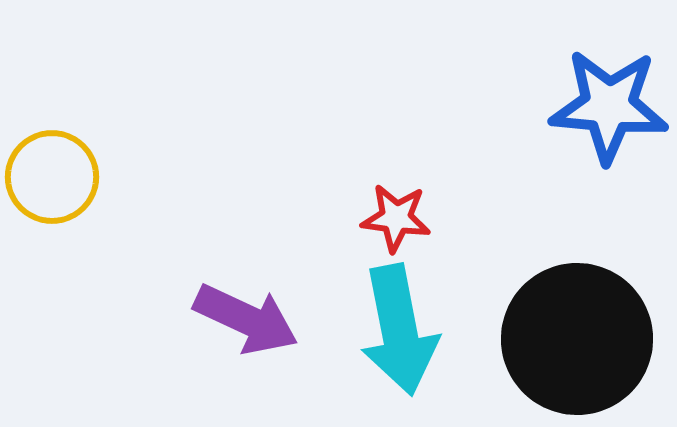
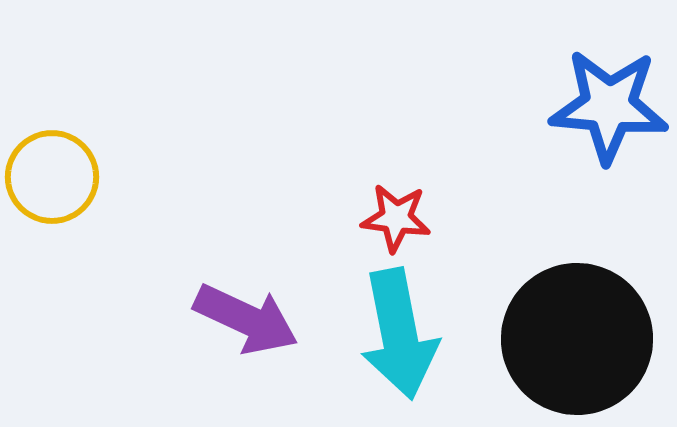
cyan arrow: moved 4 px down
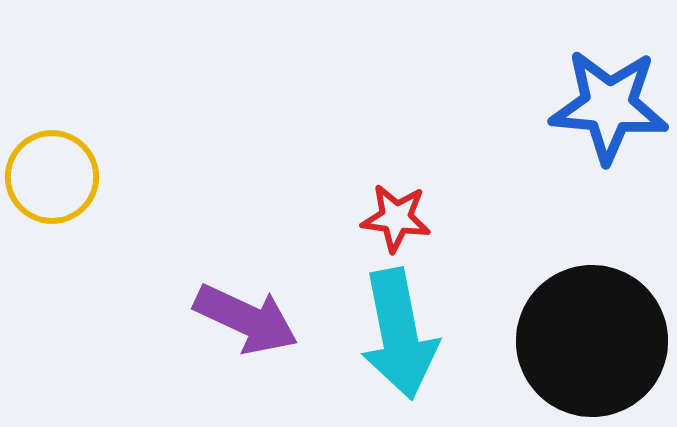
black circle: moved 15 px right, 2 px down
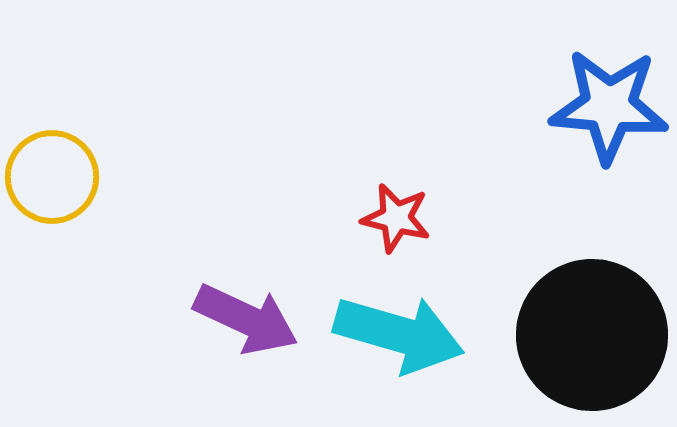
red star: rotated 6 degrees clockwise
cyan arrow: rotated 63 degrees counterclockwise
black circle: moved 6 px up
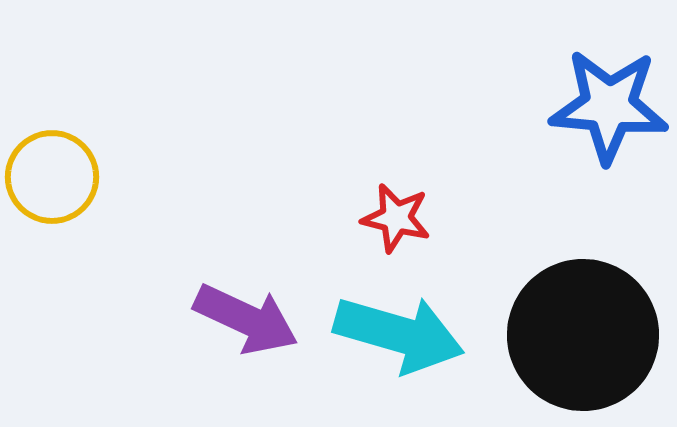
black circle: moved 9 px left
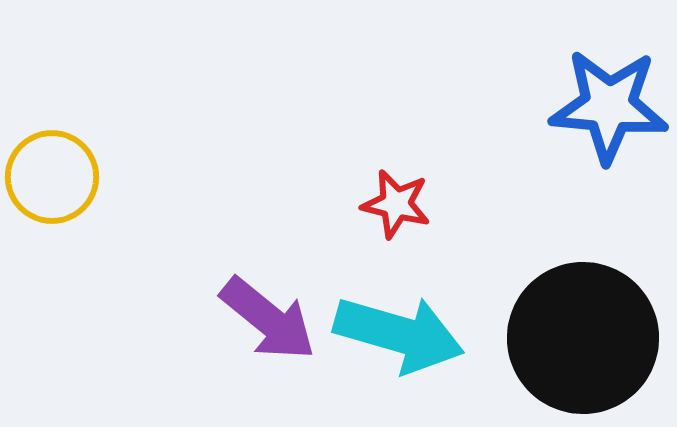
red star: moved 14 px up
purple arrow: moved 22 px right; rotated 14 degrees clockwise
black circle: moved 3 px down
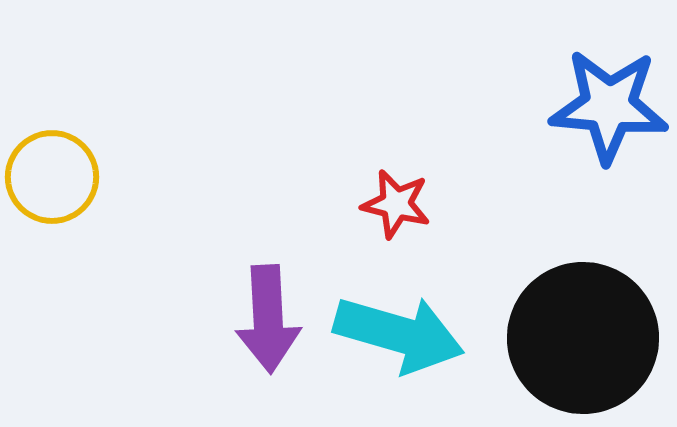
purple arrow: rotated 48 degrees clockwise
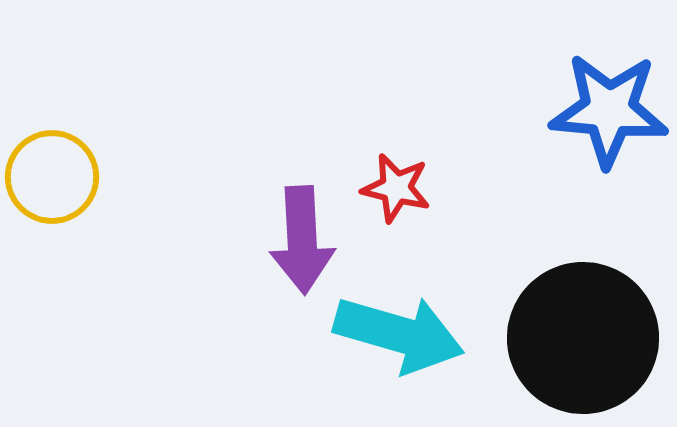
blue star: moved 4 px down
red star: moved 16 px up
purple arrow: moved 34 px right, 79 px up
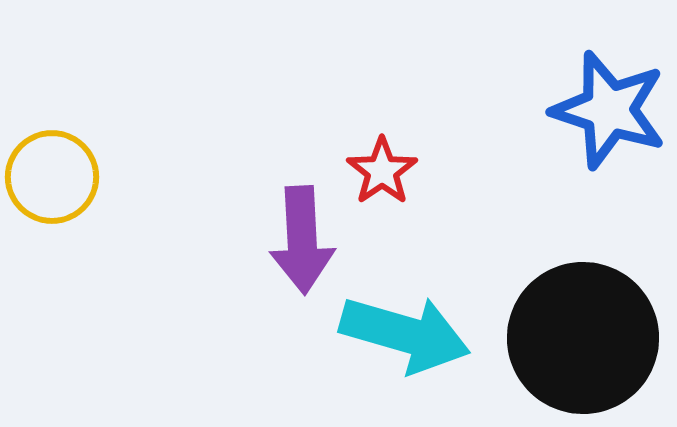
blue star: rotated 13 degrees clockwise
red star: moved 14 px left, 17 px up; rotated 24 degrees clockwise
cyan arrow: moved 6 px right
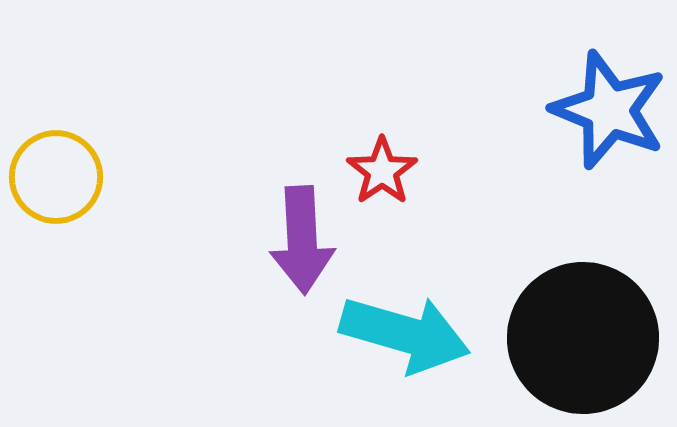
blue star: rotated 4 degrees clockwise
yellow circle: moved 4 px right
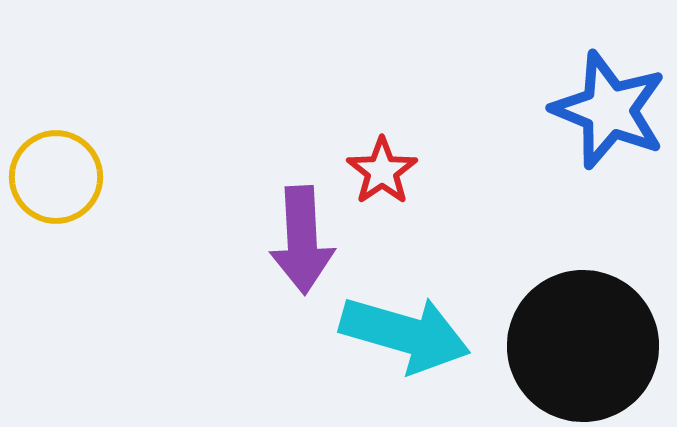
black circle: moved 8 px down
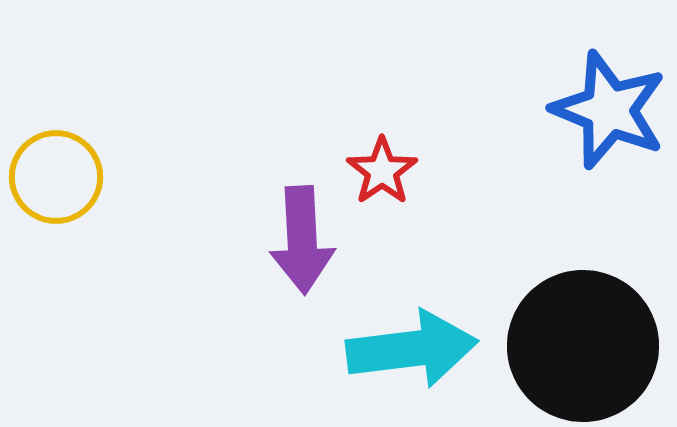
cyan arrow: moved 7 px right, 15 px down; rotated 23 degrees counterclockwise
